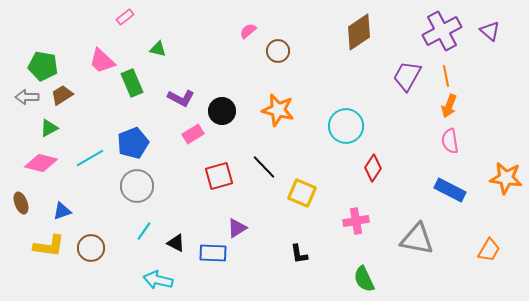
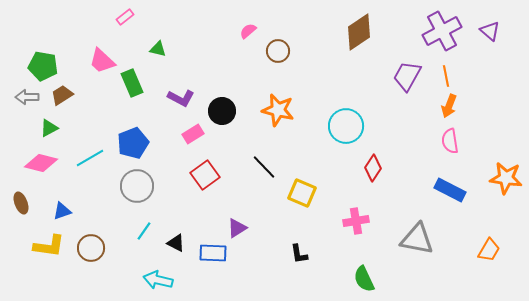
red square at (219, 176): moved 14 px left, 1 px up; rotated 20 degrees counterclockwise
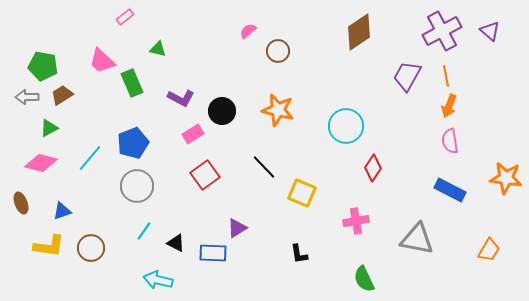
cyan line at (90, 158): rotated 20 degrees counterclockwise
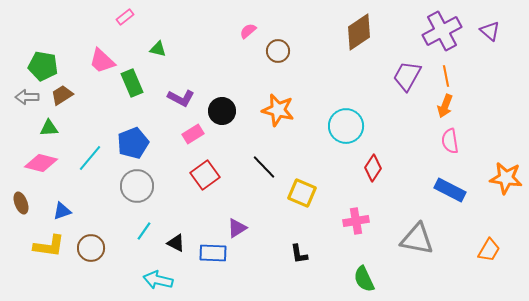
orange arrow at (449, 106): moved 4 px left
green triangle at (49, 128): rotated 24 degrees clockwise
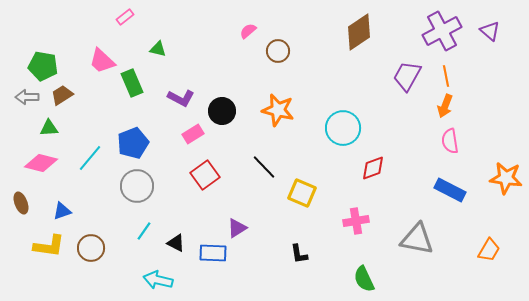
cyan circle at (346, 126): moved 3 px left, 2 px down
red diamond at (373, 168): rotated 36 degrees clockwise
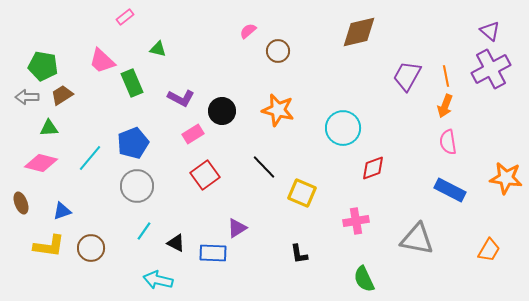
purple cross at (442, 31): moved 49 px right, 38 px down
brown diamond at (359, 32): rotated 21 degrees clockwise
pink semicircle at (450, 141): moved 2 px left, 1 px down
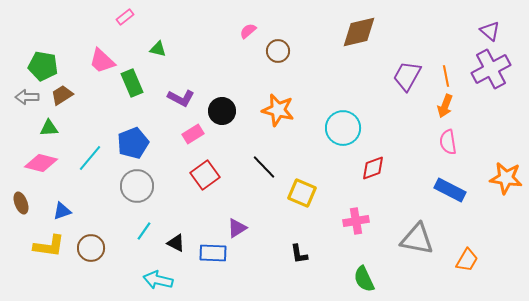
orange trapezoid at (489, 250): moved 22 px left, 10 px down
